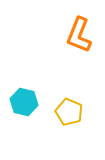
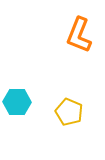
cyan hexagon: moved 7 px left; rotated 12 degrees counterclockwise
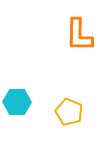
orange L-shape: rotated 21 degrees counterclockwise
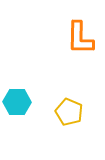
orange L-shape: moved 1 px right, 3 px down
